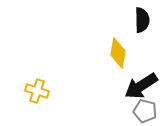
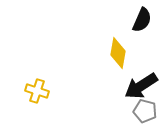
black semicircle: rotated 25 degrees clockwise
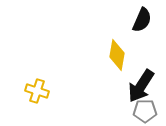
yellow diamond: moved 1 px left, 2 px down
black arrow: rotated 24 degrees counterclockwise
gray pentagon: rotated 15 degrees counterclockwise
